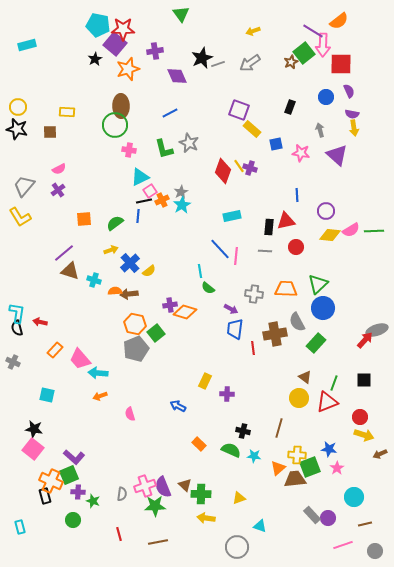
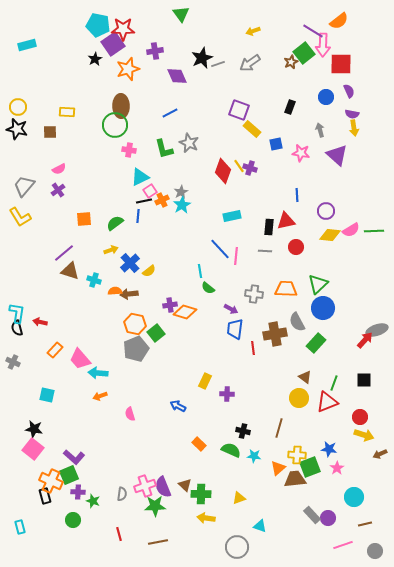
purple square at (115, 44): moved 2 px left; rotated 15 degrees clockwise
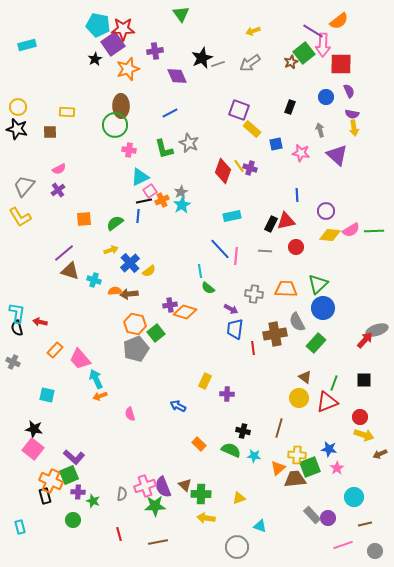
black rectangle at (269, 227): moved 2 px right, 3 px up; rotated 21 degrees clockwise
cyan arrow at (98, 373): moved 2 px left, 6 px down; rotated 60 degrees clockwise
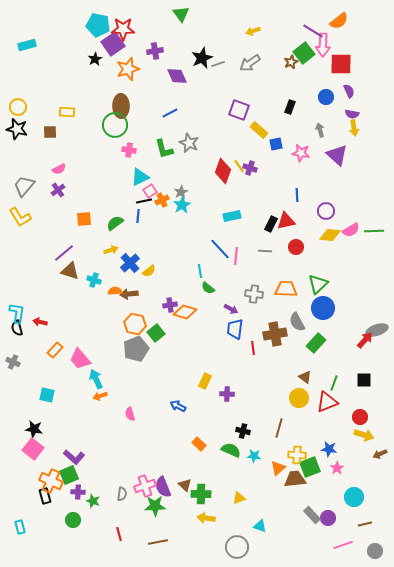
yellow rectangle at (252, 129): moved 7 px right, 1 px down
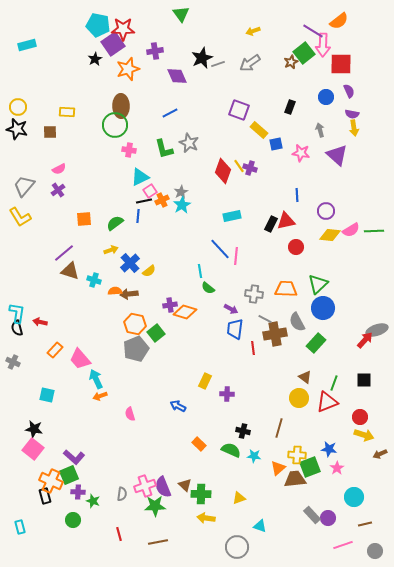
gray line at (265, 251): moved 68 px down; rotated 24 degrees clockwise
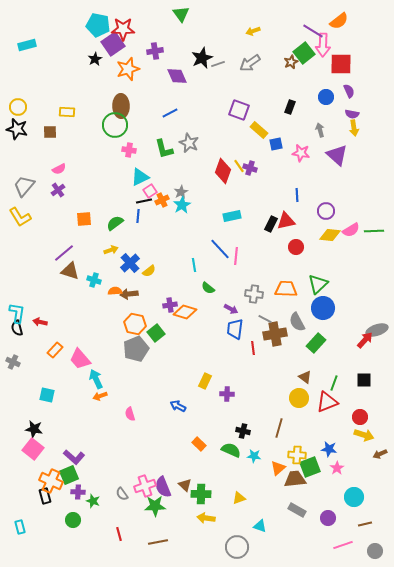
cyan line at (200, 271): moved 6 px left, 6 px up
gray semicircle at (122, 494): rotated 136 degrees clockwise
gray rectangle at (312, 515): moved 15 px left, 5 px up; rotated 18 degrees counterclockwise
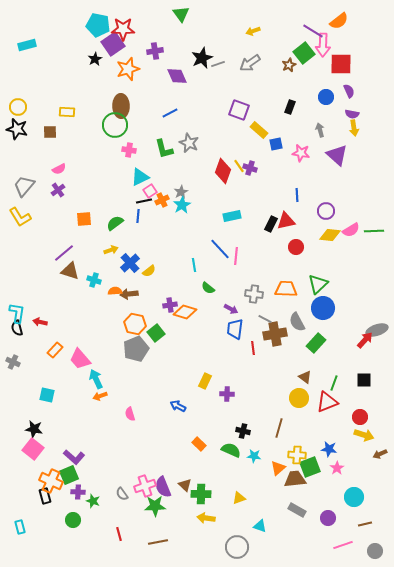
brown star at (291, 62): moved 2 px left, 3 px down
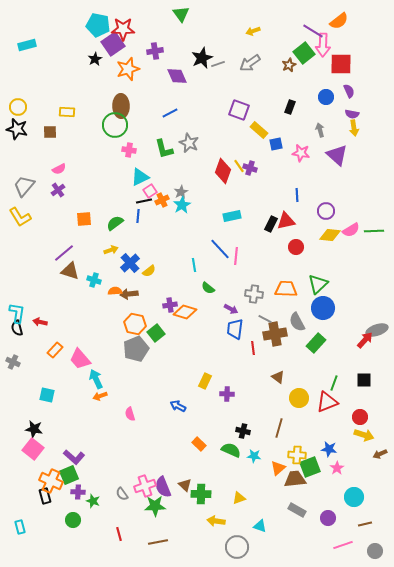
brown triangle at (305, 377): moved 27 px left
yellow arrow at (206, 518): moved 10 px right, 3 px down
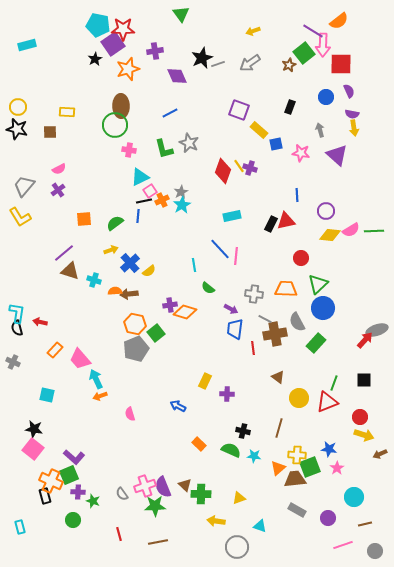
red circle at (296, 247): moved 5 px right, 11 px down
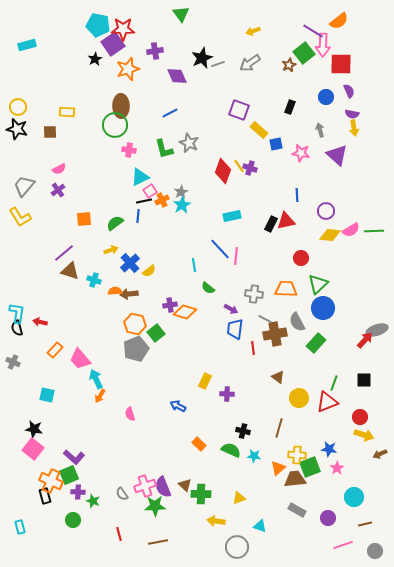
orange arrow at (100, 396): rotated 40 degrees counterclockwise
